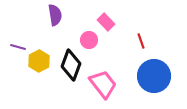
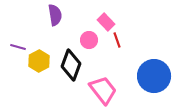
red line: moved 24 px left, 1 px up
pink trapezoid: moved 6 px down
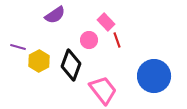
purple semicircle: rotated 65 degrees clockwise
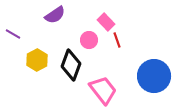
purple line: moved 5 px left, 13 px up; rotated 14 degrees clockwise
yellow hexagon: moved 2 px left, 1 px up
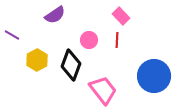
pink rectangle: moved 15 px right, 6 px up
purple line: moved 1 px left, 1 px down
red line: rotated 21 degrees clockwise
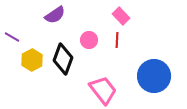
purple line: moved 2 px down
yellow hexagon: moved 5 px left
black diamond: moved 8 px left, 6 px up
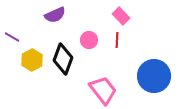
purple semicircle: rotated 10 degrees clockwise
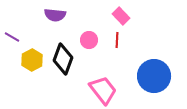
purple semicircle: rotated 30 degrees clockwise
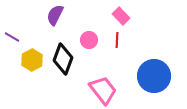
purple semicircle: rotated 110 degrees clockwise
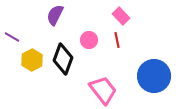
red line: rotated 14 degrees counterclockwise
